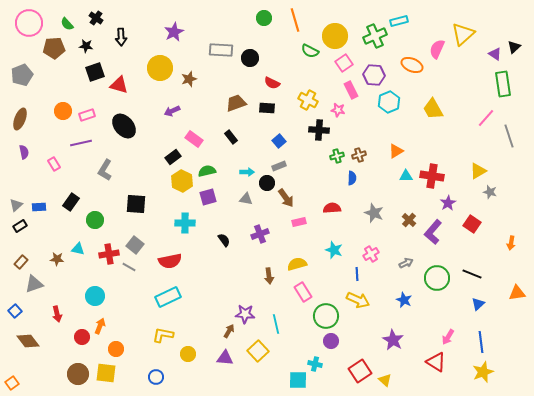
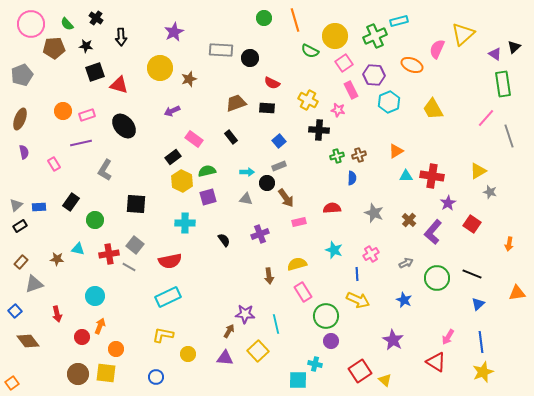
pink circle at (29, 23): moved 2 px right, 1 px down
orange arrow at (511, 243): moved 2 px left, 1 px down
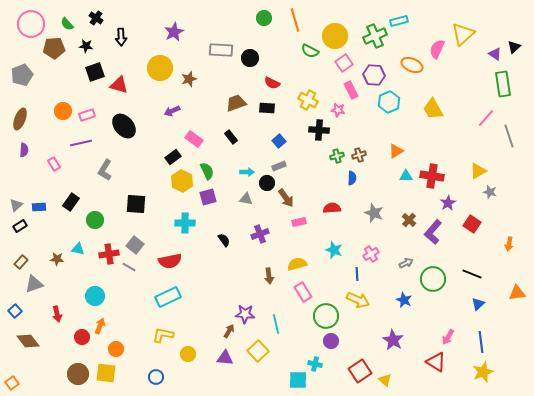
purple semicircle at (24, 152): moved 2 px up; rotated 16 degrees clockwise
green semicircle at (207, 171): rotated 78 degrees clockwise
green circle at (437, 278): moved 4 px left, 1 px down
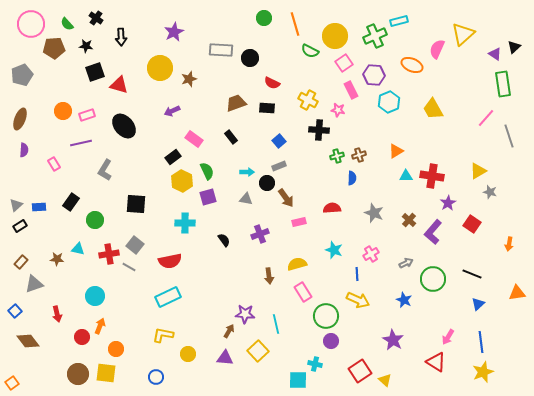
orange line at (295, 20): moved 4 px down
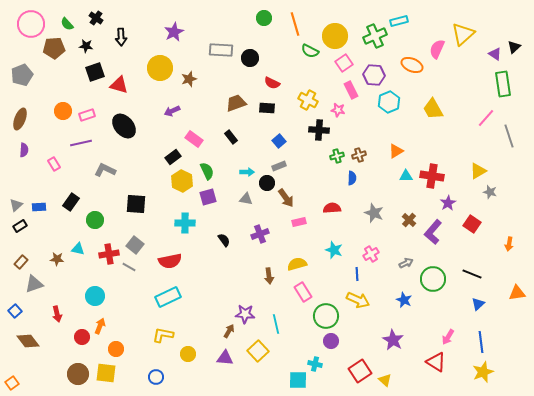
gray L-shape at (105, 170): rotated 85 degrees clockwise
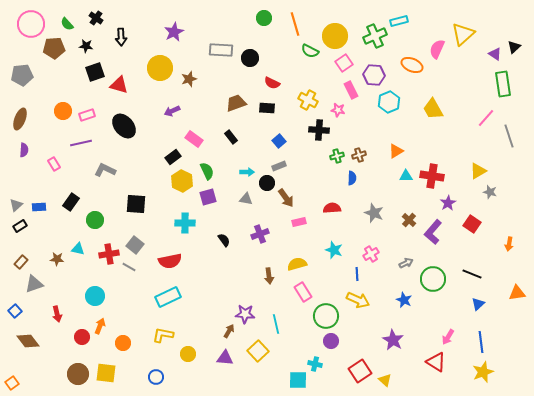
gray pentagon at (22, 75): rotated 15 degrees clockwise
orange circle at (116, 349): moved 7 px right, 6 px up
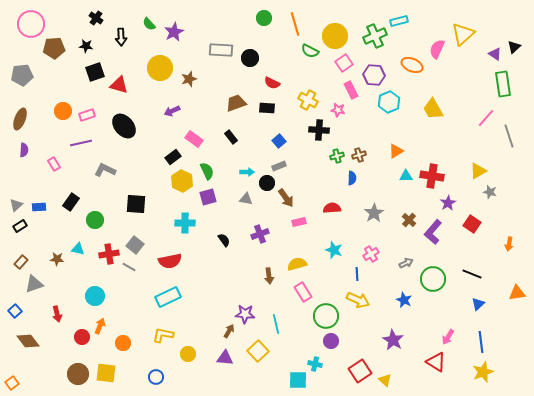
green semicircle at (67, 24): moved 82 px right
gray star at (374, 213): rotated 18 degrees clockwise
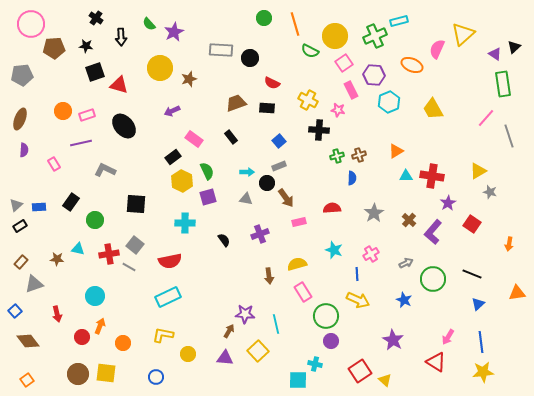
yellow star at (483, 372): rotated 15 degrees clockwise
orange square at (12, 383): moved 15 px right, 3 px up
